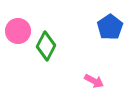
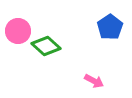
green diamond: rotated 76 degrees counterclockwise
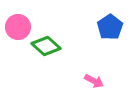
pink circle: moved 4 px up
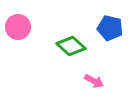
blue pentagon: moved 1 px down; rotated 25 degrees counterclockwise
green diamond: moved 25 px right
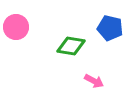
pink circle: moved 2 px left
green diamond: rotated 32 degrees counterclockwise
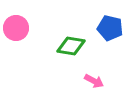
pink circle: moved 1 px down
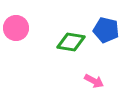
blue pentagon: moved 4 px left, 2 px down
green diamond: moved 4 px up
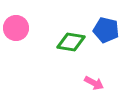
pink arrow: moved 2 px down
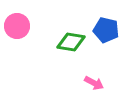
pink circle: moved 1 px right, 2 px up
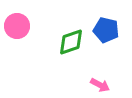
green diamond: rotated 28 degrees counterclockwise
pink arrow: moved 6 px right, 2 px down
